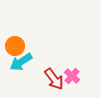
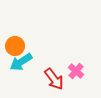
pink cross: moved 4 px right, 5 px up
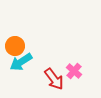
pink cross: moved 2 px left
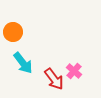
orange circle: moved 2 px left, 14 px up
cyan arrow: moved 2 px right, 1 px down; rotated 95 degrees counterclockwise
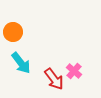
cyan arrow: moved 2 px left
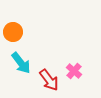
red arrow: moved 5 px left, 1 px down
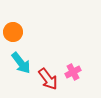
pink cross: moved 1 px left, 1 px down; rotated 21 degrees clockwise
red arrow: moved 1 px left, 1 px up
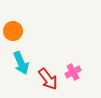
orange circle: moved 1 px up
cyan arrow: rotated 15 degrees clockwise
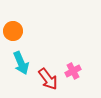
pink cross: moved 1 px up
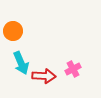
pink cross: moved 2 px up
red arrow: moved 4 px left, 3 px up; rotated 50 degrees counterclockwise
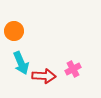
orange circle: moved 1 px right
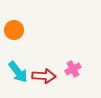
orange circle: moved 1 px up
cyan arrow: moved 3 px left, 9 px down; rotated 15 degrees counterclockwise
